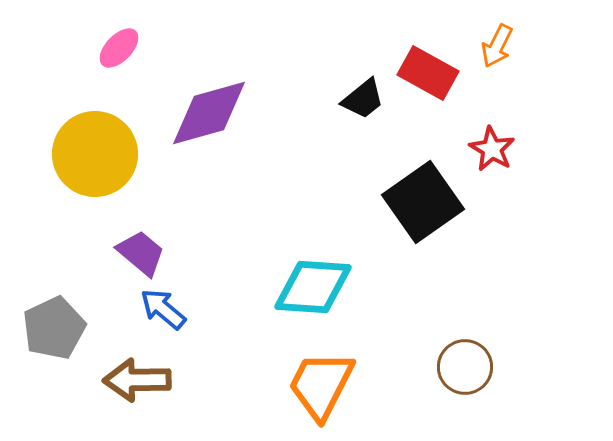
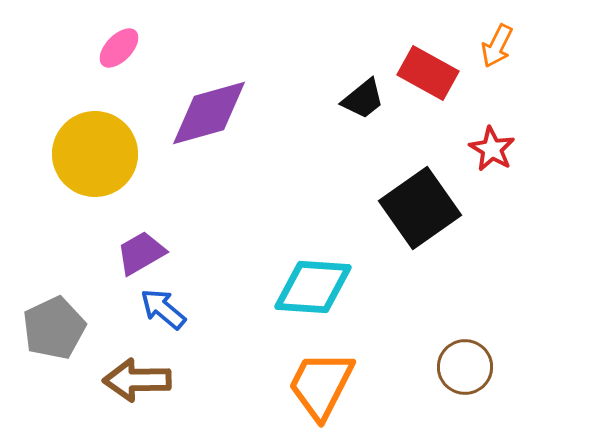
black square: moved 3 px left, 6 px down
purple trapezoid: rotated 70 degrees counterclockwise
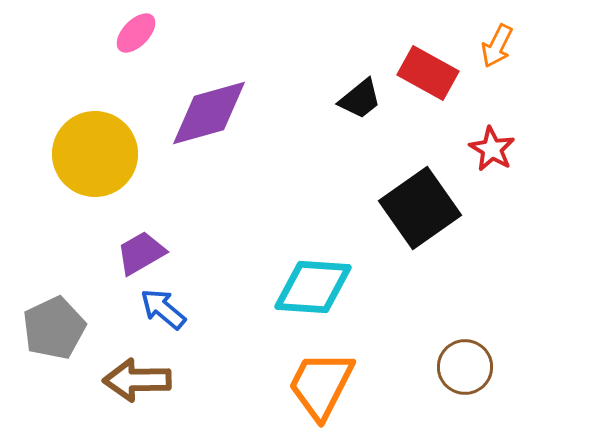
pink ellipse: moved 17 px right, 15 px up
black trapezoid: moved 3 px left
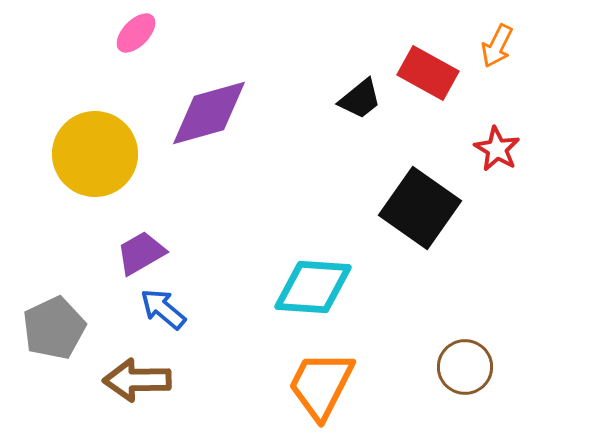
red star: moved 5 px right
black square: rotated 20 degrees counterclockwise
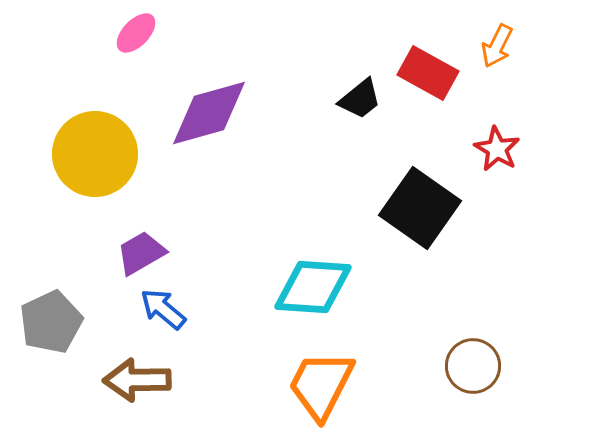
gray pentagon: moved 3 px left, 6 px up
brown circle: moved 8 px right, 1 px up
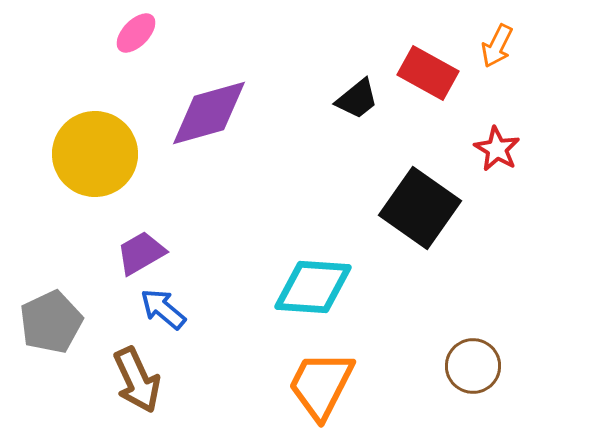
black trapezoid: moved 3 px left
brown arrow: rotated 114 degrees counterclockwise
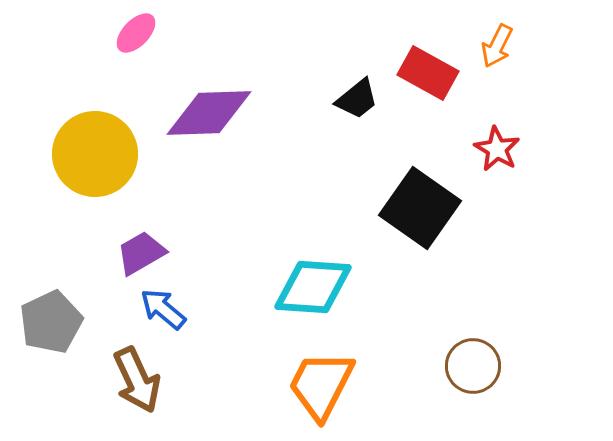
purple diamond: rotated 14 degrees clockwise
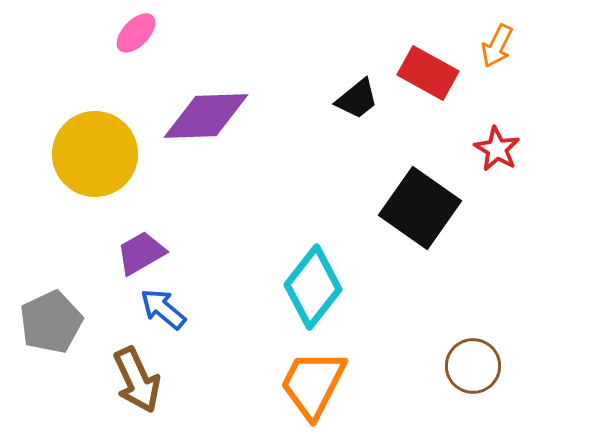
purple diamond: moved 3 px left, 3 px down
cyan diamond: rotated 56 degrees counterclockwise
orange trapezoid: moved 8 px left, 1 px up
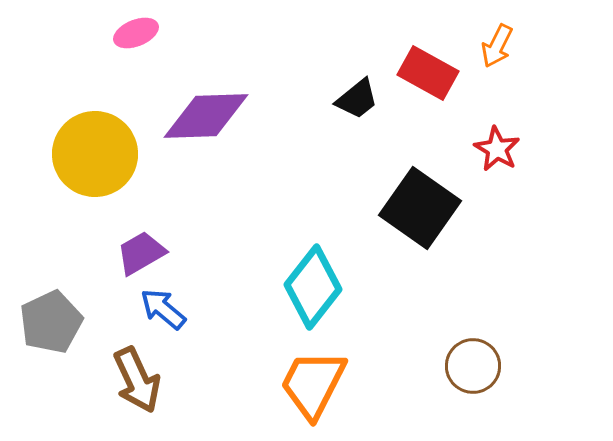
pink ellipse: rotated 24 degrees clockwise
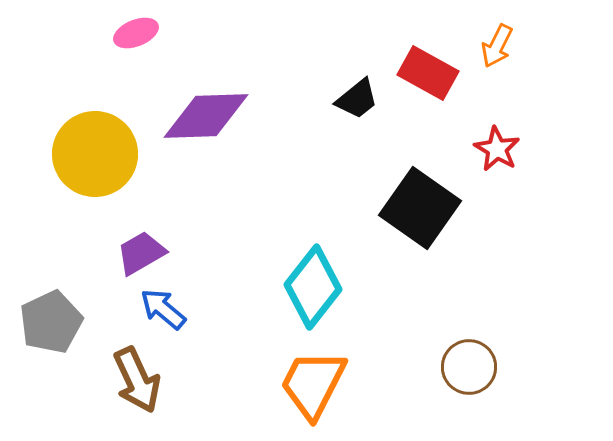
brown circle: moved 4 px left, 1 px down
